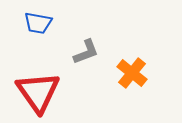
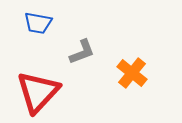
gray L-shape: moved 4 px left
red triangle: rotated 18 degrees clockwise
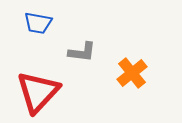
gray L-shape: rotated 28 degrees clockwise
orange cross: rotated 12 degrees clockwise
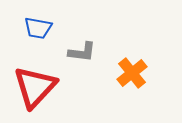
blue trapezoid: moved 5 px down
red triangle: moved 3 px left, 5 px up
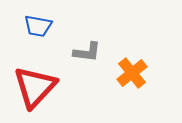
blue trapezoid: moved 2 px up
gray L-shape: moved 5 px right
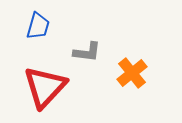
blue trapezoid: rotated 84 degrees counterclockwise
red triangle: moved 10 px right
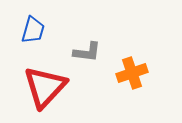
blue trapezoid: moved 5 px left, 4 px down
orange cross: rotated 20 degrees clockwise
